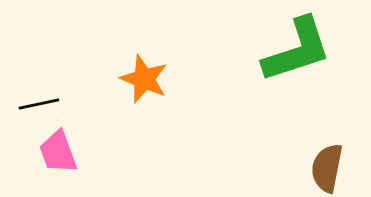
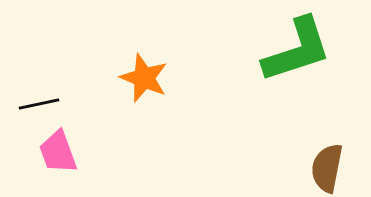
orange star: moved 1 px up
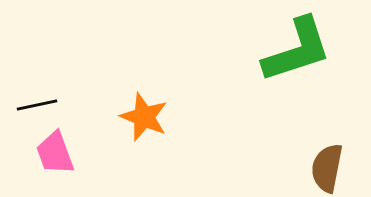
orange star: moved 39 px down
black line: moved 2 px left, 1 px down
pink trapezoid: moved 3 px left, 1 px down
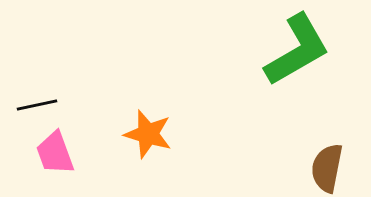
green L-shape: rotated 12 degrees counterclockwise
orange star: moved 4 px right, 17 px down; rotated 6 degrees counterclockwise
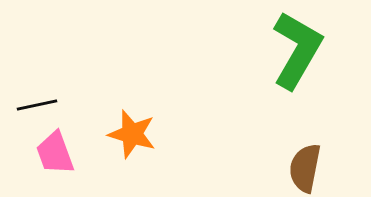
green L-shape: rotated 30 degrees counterclockwise
orange star: moved 16 px left
brown semicircle: moved 22 px left
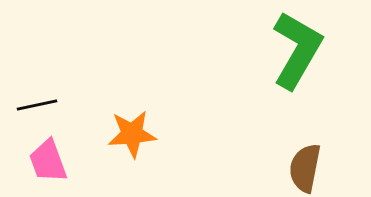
orange star: rotated 21 degrees counterclockwise
pink trapezoid: moved 7 px left, 8 px down
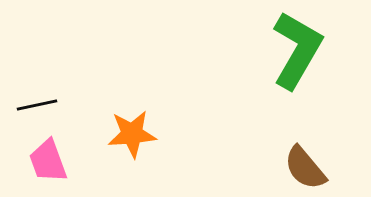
brown semicircle: rotated 51 degrees counterclockwise
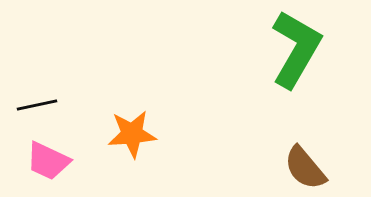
green L-shape: moved 1 px left, 1 px up
pink trapezoid: rotated 45 degrees counterclockwise
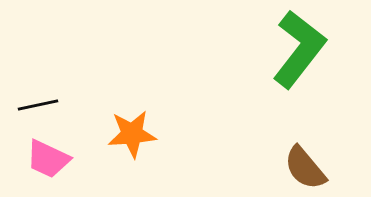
green L-shape: moved 3 px right; rotated 8 degrees clockwise
black line: moved 1 px right
pink trapezoid: moved 2 px up
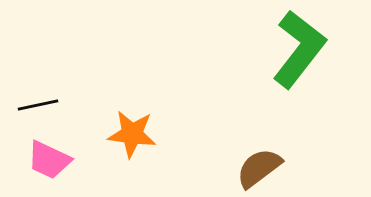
orange star: rotated 12 degrees clockwise
pink trapezoid: moved 1 px right, 1 px down
brown semicircle: moved 46 px left; rotated 93 degrees clockwise
